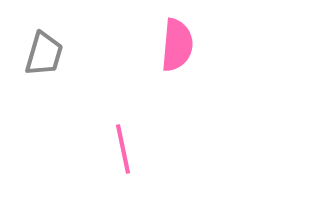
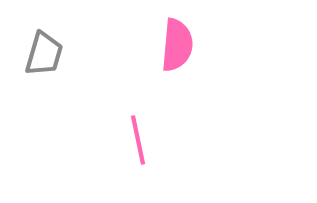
pink line: moved 15 px right, 9 px up
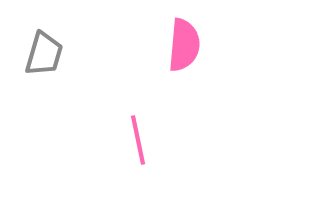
pink semicircle: moved 7 px right
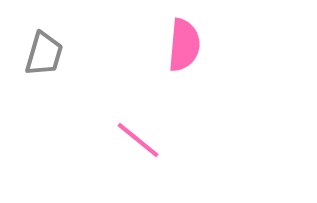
pink line: rotated 39 degrees counterclockwise
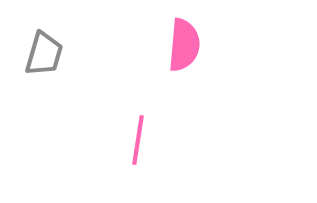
pink line: rotated 60 degrees clockwise
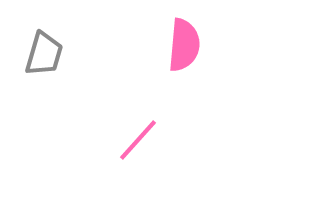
pink line: rotated 33 degrees clockwise
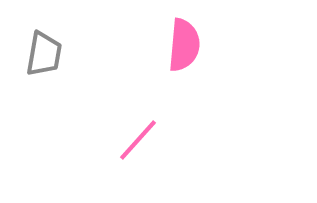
gray trapezoid: rotated 6 degrees counterclockwise
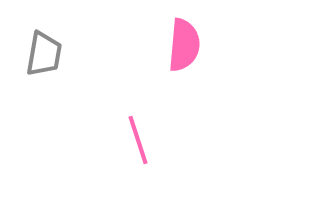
pink line: rotated 60 degrees counterclockwise
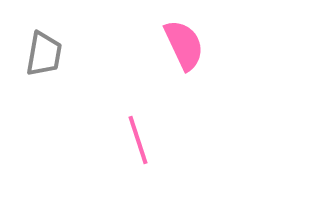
pink semicircle: rotated 30 degrees counterclockwise
